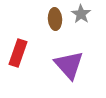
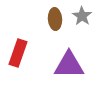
gray star: moved 1 px right, 2 px down
purple triangle: rotated 48 degrees counterclockwise
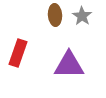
brown ellipse: moved 4 px up
